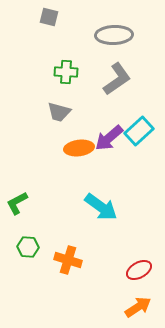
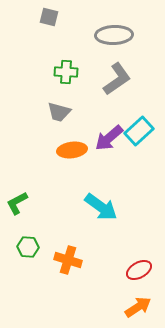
orange ellipse: moved 7 px left, 2 px down
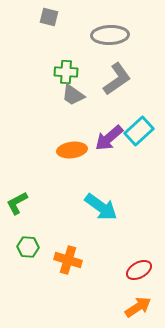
gray ellipse: moved 4 px left
gray trapezoid: moved 14 px right, 17 px up; rotated 20 degrees clockwise
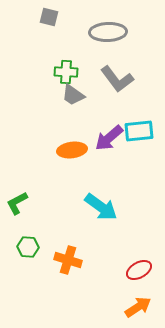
gray ellipse: moved 2 px left, 3 px up
gray L-shape: rotated 88 degrees clockwise
cyan rectangle: rotated 36 degrees clockwise
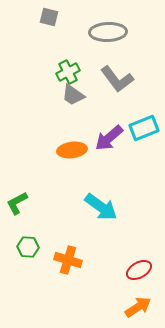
green cross: moved 2 px right; rotated 30 degrees counterclockwise
cyan rectangle: moved 5 px right, 3 px up; rotated 16 degrees counterclockwise
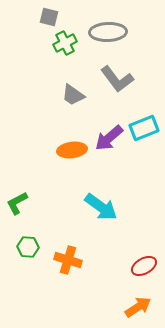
green cross: moved 3 px left, 29 px up
red ellipse: moved 5 px right, 4 px up
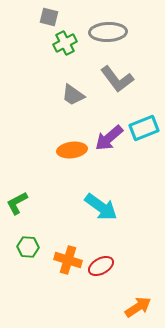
red ellipse: moved 43 px left
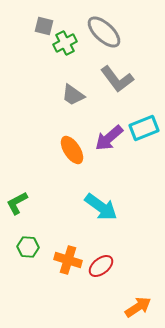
gray square: moved 5 px left, 9 px down
gray ellipse: moved 4 px left; rotated 45 degrees clockwise
orange ellipse: rotated 64 degrees clockwise
red ellipse: rotated 10 degrees counterclockwise
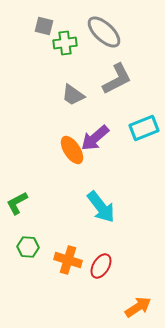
green cross: rotated 20 degrees clockwise
gray L-shape: rotated 80 degrees counterclockwise
purple arrow: moved 14 px left
cyan arrow: rotated 16 degrees clockwise
red ellipse: rotated 20 degrees counterclockwise
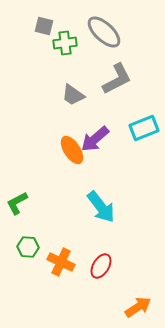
purple arrow: moved 1 px down
orange cross: moved 7 px left, 2 px down; rotated 8 degrees clockwise
